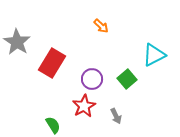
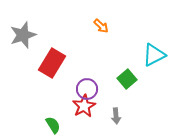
gray star: moved 6 px right, 7 px up; rotated 20 degrees clockwise
purple circle: moved 5 px left, 10 px down
gray arrow: rotated 21 degrees clockwise
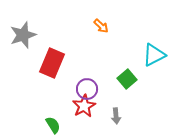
red rectangle: rotated 8 degrees counterclockwise
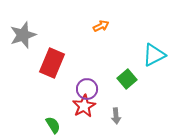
orange arrow: rotated 70 degrees counterclockwise
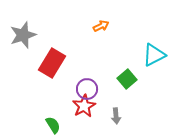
red rectangle: rotated 8 degrees clockwise
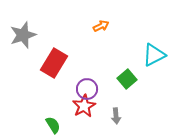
red rectangle: moved 2 px right
